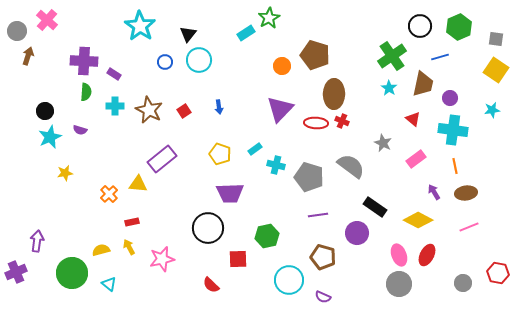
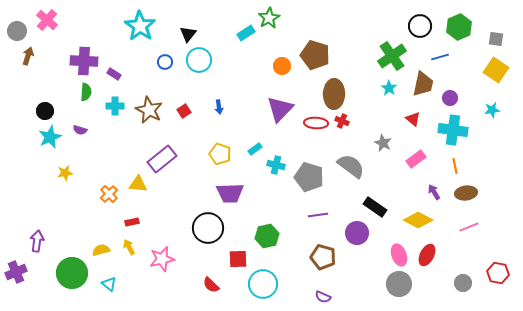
cyan circle at (289, 280): moved 26 px left, 4 px down
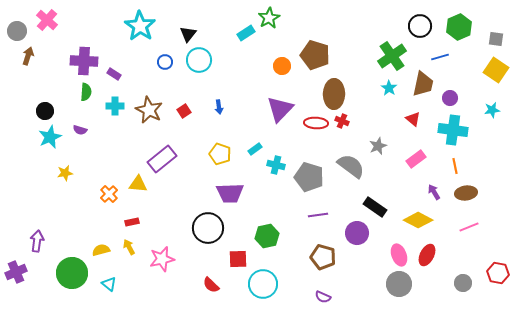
gray star at (383, 143): moved 5 px left, 3 px down; rotated 24 degrees clockwise
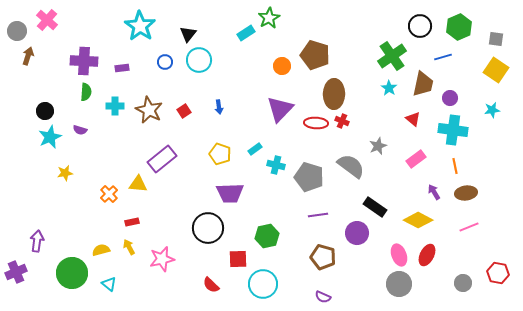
blue line at (440, 57): moved 3 px right
purple rectangle at (114, 74): moved 8 px right, 6 px up; rotated 40 degrees counterclockwise
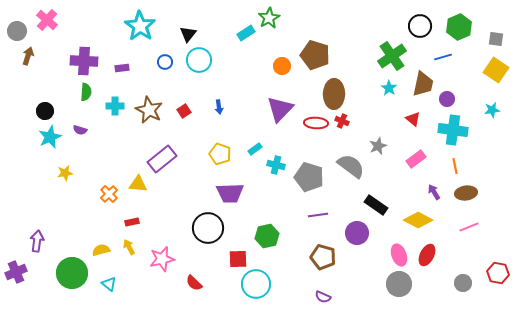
purple circle at (450, 98): moved 3 px left, 1 px down
black rectangle at (375, 207): moved 1 px right, 2 px up
cyan circle at (263, 284): moved 7 px left
red semicircle at (211, 285): moved 17 px left, 2 px up
